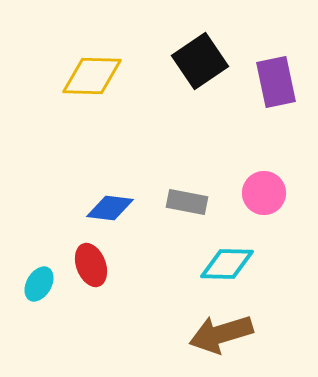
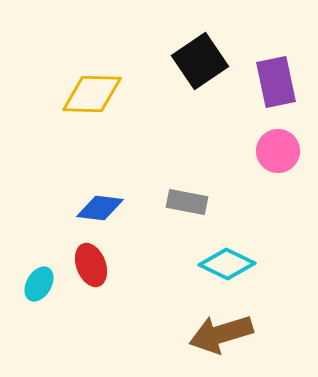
yellow diamond: moved 18 px down
pink circle: moved 14 px right, 42 px up
blue diamond: moved 10 px left
cyan diamond: rotated 24 degrees clockwise
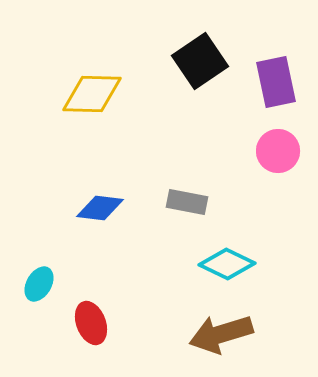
red ellipse: moved 58 px down
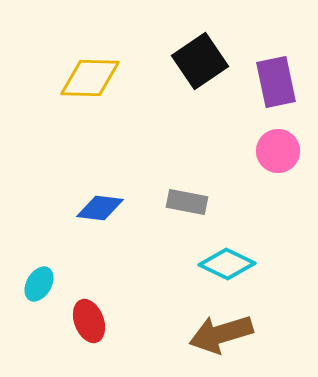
yellow diamond: moved 2 px left, 16 px up
red ellipse: moved 2 px left, 2 px up
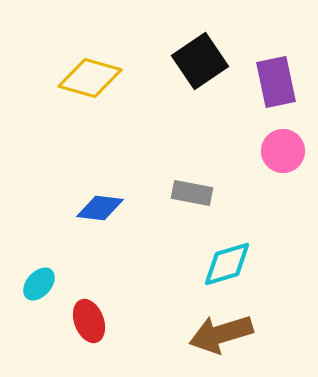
yellow diamond: rotated 14 degrees clockwise
pink circle: moved 5 px right
gray rectangle: moved 5 px right, 9 px up
cyan diamond: rotated 42 degrees counterclockwise
cyan ellipse: rotated 12 degrees clockwise
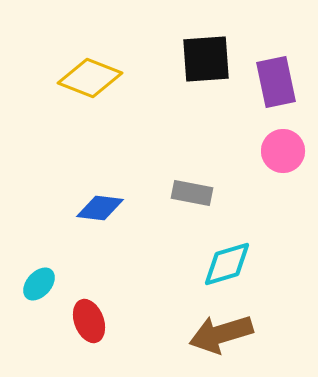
black square: moved 6 px right, 2 px up; rotated 30 degrees clockwise
yellow diamond: rotated 6 degrees clockwise
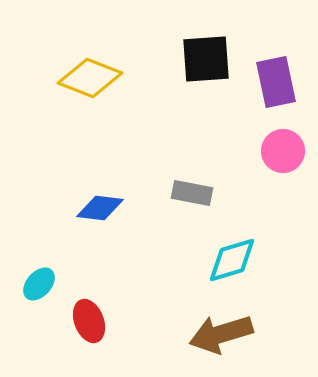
cyan diamond: moved 5 px right, 4 px up
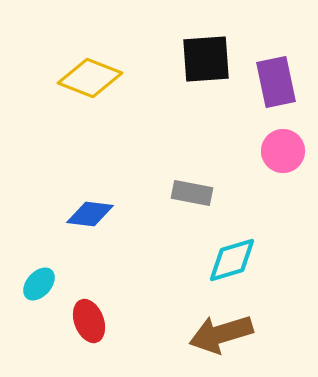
blue diamond: moved 10 px left, 6 px down
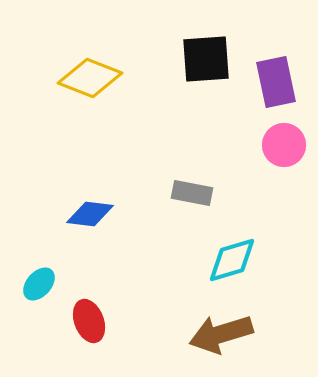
pink circle: moved 1 px right, 6 px up
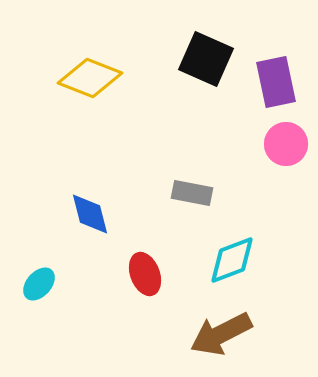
black square: rotated 28 degrees clockwise
pink circle: moved 2 px right, 1 px up
blue diamond: rotated 69 degrees clockwise
cyan diamond: rotated 4 degrees counterclockwise
red ellipse: moved 56 px right, 47 px up
brown arrow: rotated 10 degrees counterclockwise
